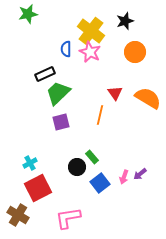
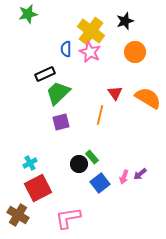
black circle: moved 2 px right, 3 px up
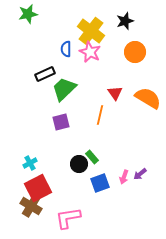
green trapezoid: moved 6 px right, 4 px up
blue square: rotated 18 degrees clockwise
brown cross: moved 13 px right, 9 px up
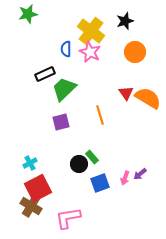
red triangle: moved 11 px right
orange line: rotated 30 degrees counterclockwise
pink arrow: moved 1 px right, 1 px down
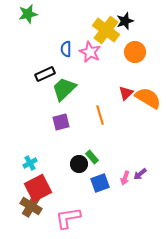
yellow cross: moved 15 px right, 1 px up
red triangle: rotated 21 degrees clockwise
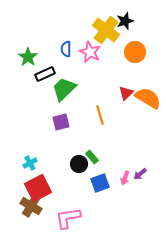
green star: moved 43 px down; rotated 24 degrees counterclockwise
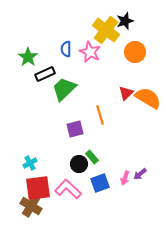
purple square: moved 14 px right, 7 px down
red square: rotated 20 degrees clockwise
pink L-shape: moved 29 px up; rotated 52 degrees clockwise
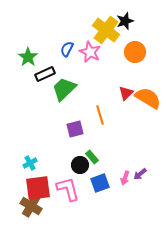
blue semicircle: moved 1 px right; rotated 28 degrees clockwise
black circle: moved 1 px right, 1 px down
pink L-shape: rotated 32 degrees clockwise
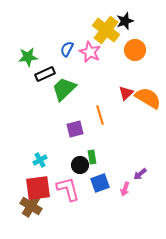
orange circle: moved 2 px up
green star: rotated 30 degrees clockwise
green rectangle: rotated 32 degrees clockwise
cyan cross: moved 10 px right, 3 px up
pink arrow: moved 11 px down
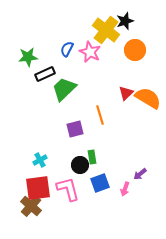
brown cross: rotated 10 degrees clockwise
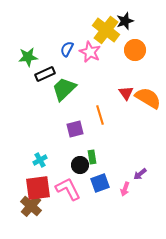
red triangle: rotated 21 degrees counterclockwise
pink L-shape: rotated 12 degrees counterclockwise
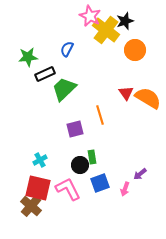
pink star: moved 36 px up
red square: rotated 20 degrees clockwise
